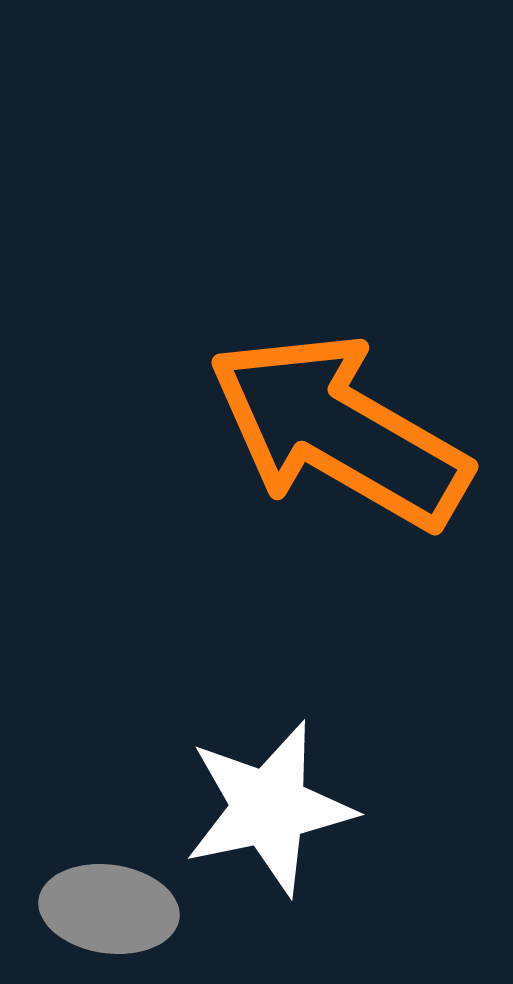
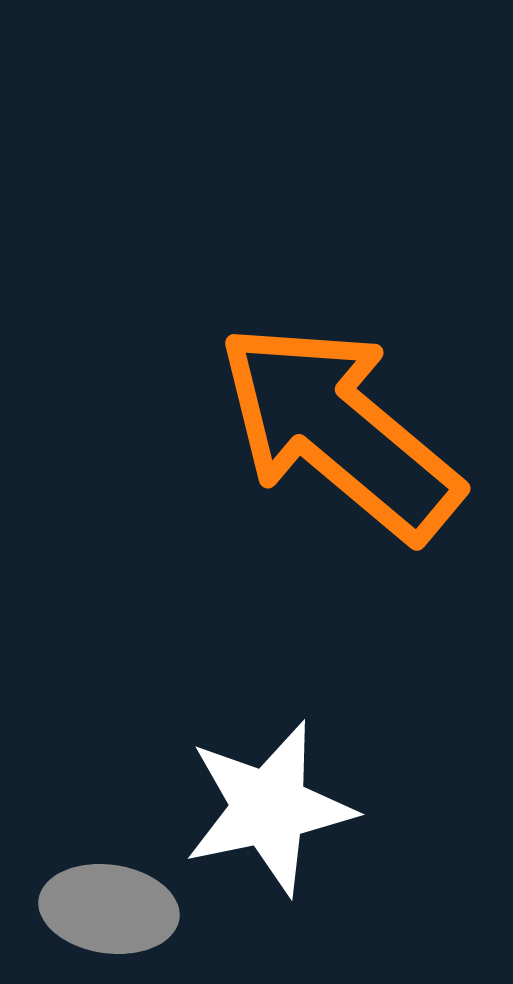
orange arrow: rotated 10 degrees clockwise
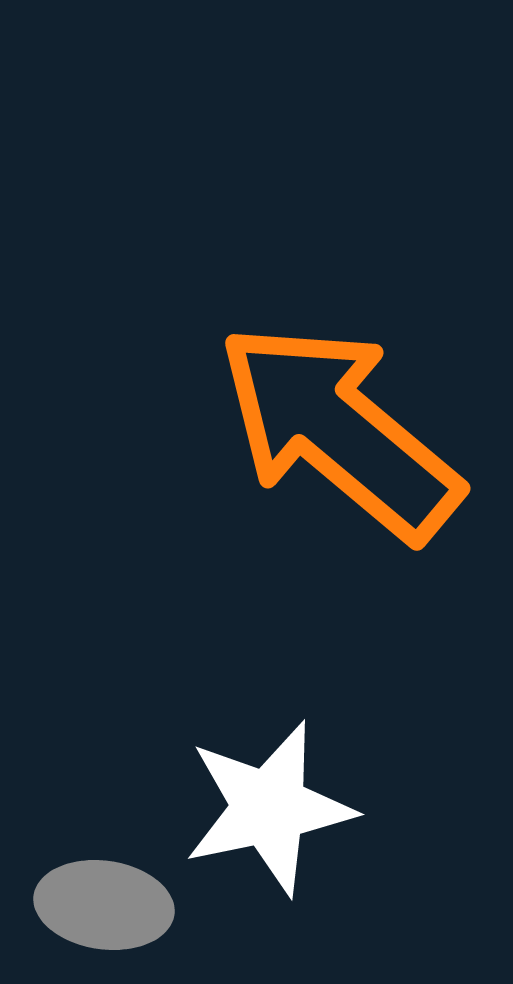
gray ellipse: moved 5 px left, 4 px up
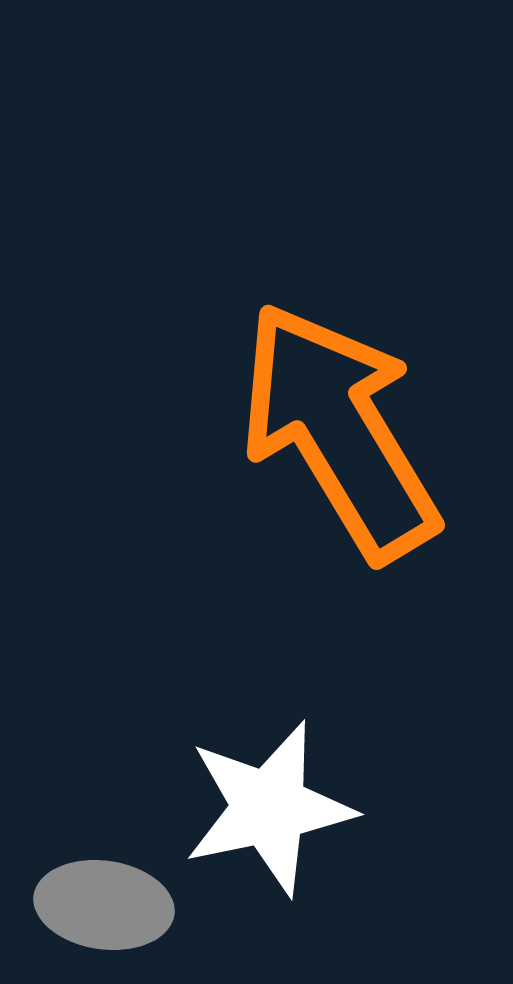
orange arrow: rotated 19 degrees clockwise
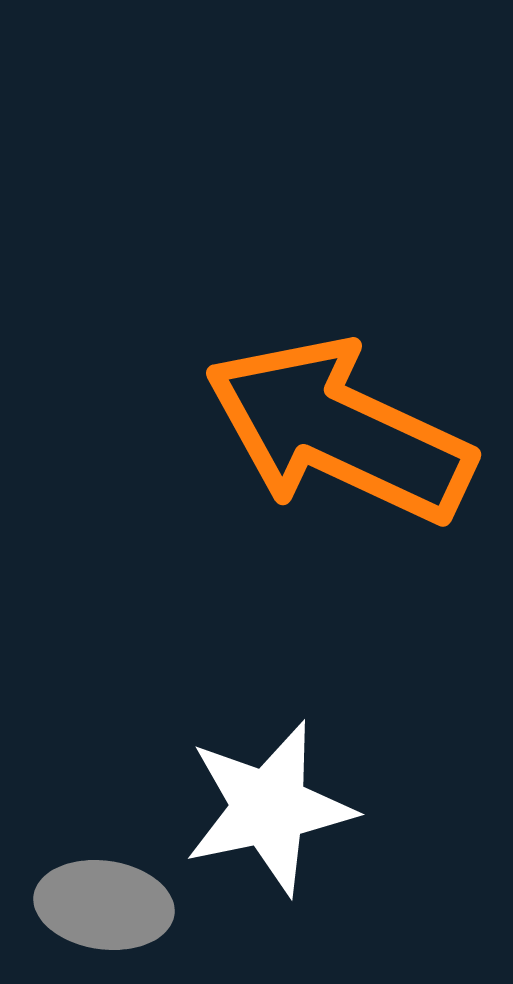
orange arrow: rotated 34 degrees counterclockwise
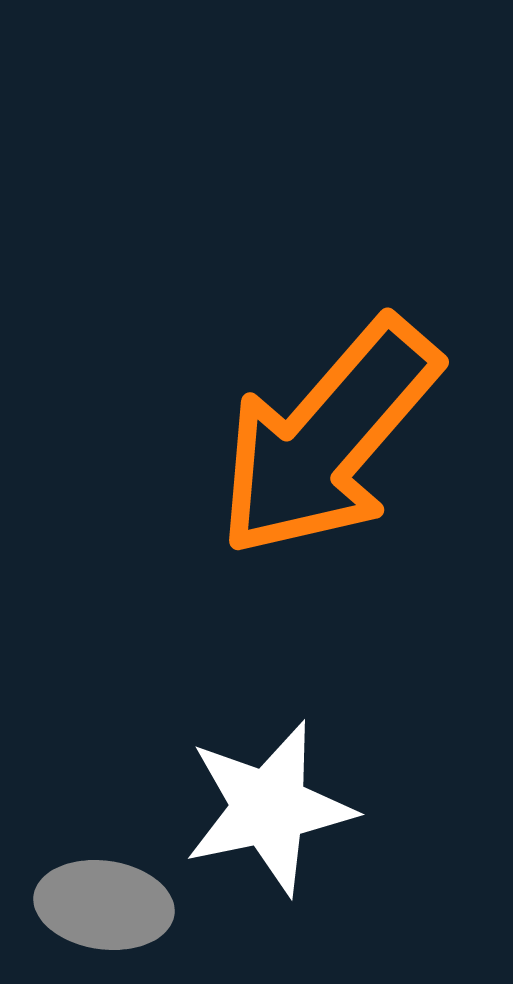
orange arrow: moved 11 px left, 7 px down; rotated 74 degrees counterclockwise
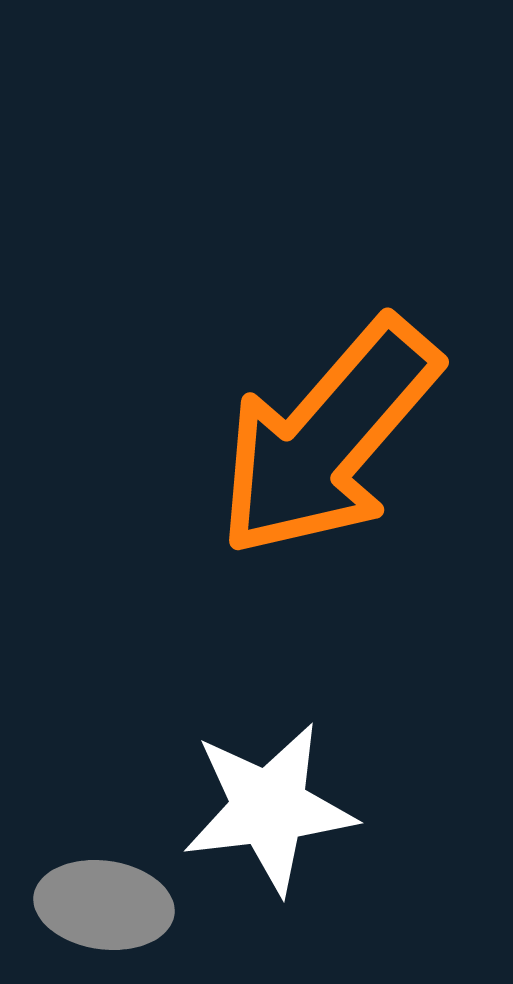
white star: rotated 5 degrees clockwise
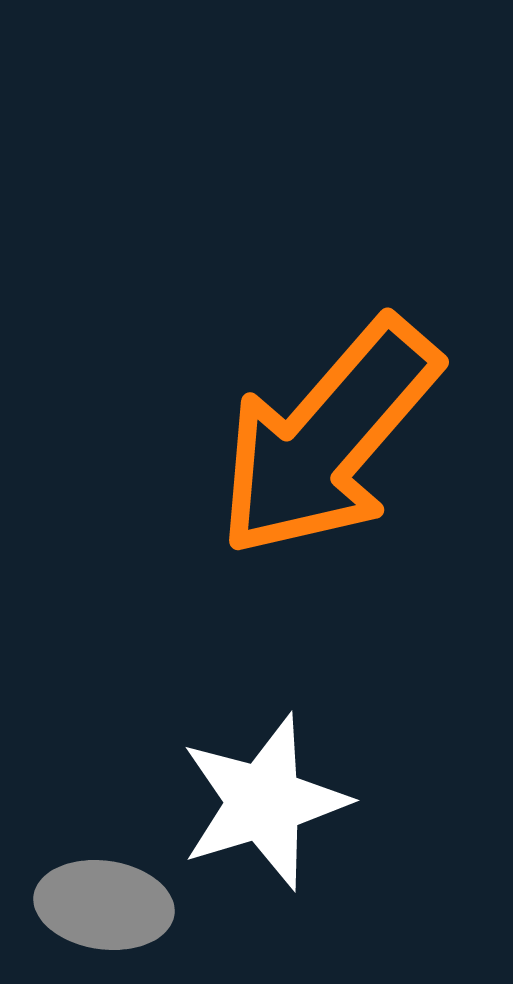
white star: moved 5 px left, 6 px up; rotated 10 degrees counterclockwise
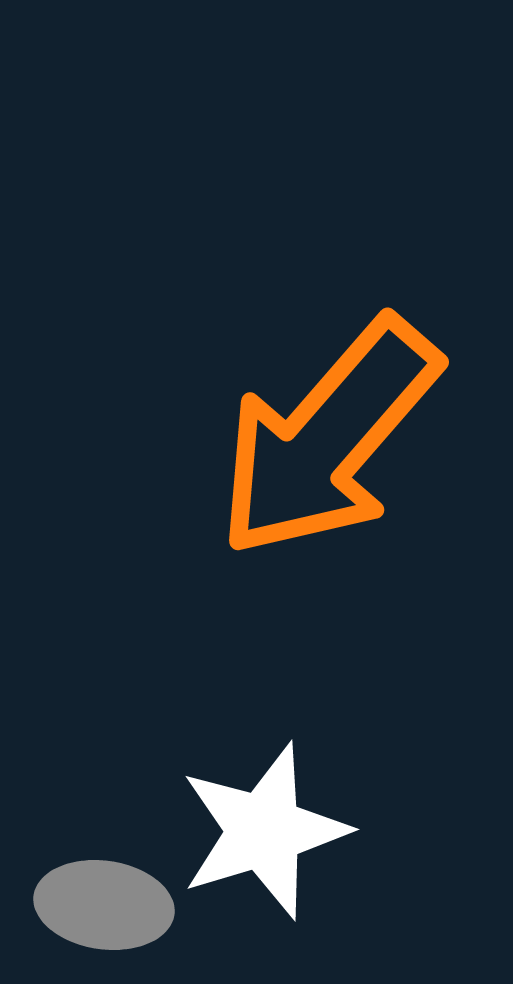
white star: moved 29 px down
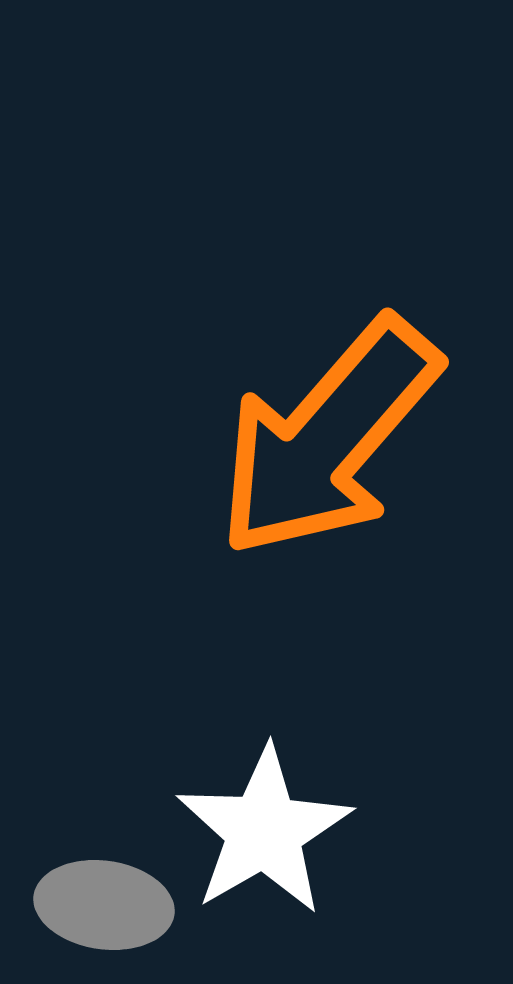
white star: rotated 13 degrees counterclockwise
